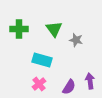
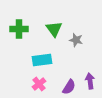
cyan rectangle: rotated 24 degrees counterclockwise
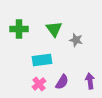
purple semicircle: moved 7 px left, 5 px up
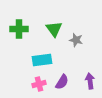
pink cross: rotated 24 degrees clockwise
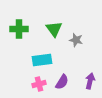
purple arrow: rotated 21 degrees clockwise
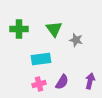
cyan rectangle: moved 1 px left, 1 px up
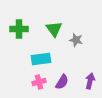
pink cross: moved 2 px up
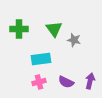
gray star: moved 2 px left
purple semicircle: moved 4 px right; rotated 84 degrees clockwise
